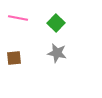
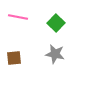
pink line: moved 1 px up
gray star: moved 2 px left, 1 px down
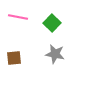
green square: moved 4 px left
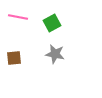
green square: rotated 18 degrees clockwise
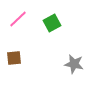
pink line: moved 2 px down; rotated 54 degrees counterclockwise
gray star: moved 19 px right, 10 px down
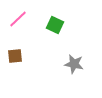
green square: moved 3 px right, 2 px down; rotated 36 degrees counterclockwise
brown square: moved 1 px right, 2 px up
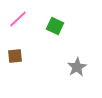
green square: moved 1 px down
gray star: moved 3 px right, 3 px down; rotated 30 degrees clockwise
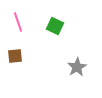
pink line: moved 3 px down; rotated 66 degrees counterclockwise
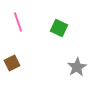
green square: moved 4 px right, 2 px down
brown square: moved 3 px left, 7 px down; rotated 21 degrees counterclockwise
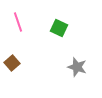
brown square: rotated 14 degrees counterclockwise
gray star: rotated 24 degrees counterclockwise
